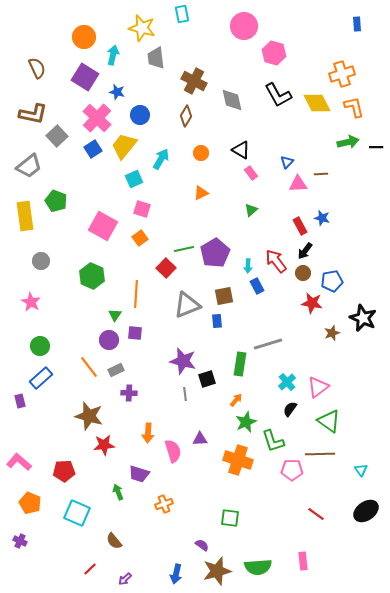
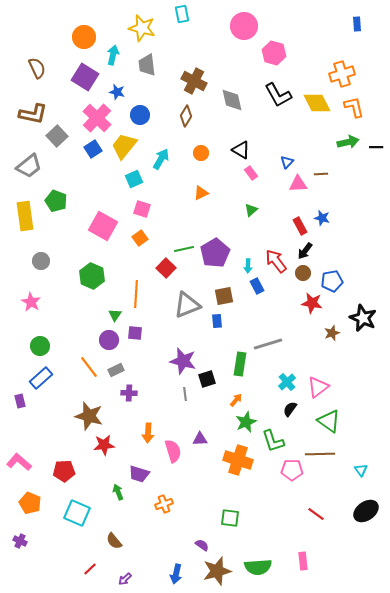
gray trapezoid at (156, 58): moved 9 px left, 7 px down
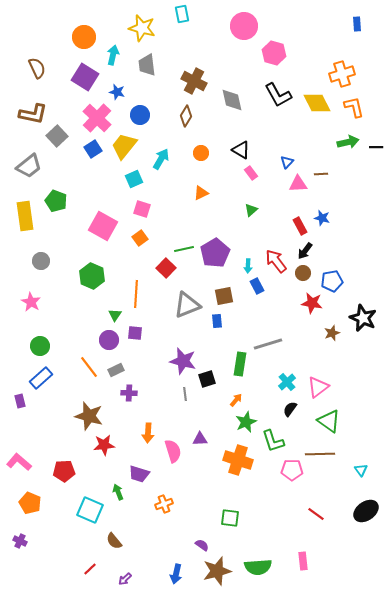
cyan square at (77, 513): moved 13 px right, 3 px up
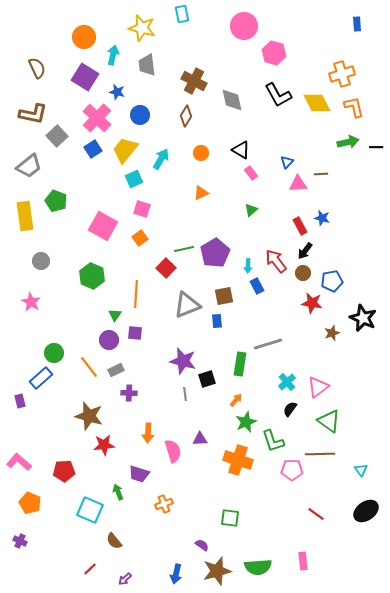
yellow trapezoid at (124, 146): moved 1 px right, 4 px down
green circle at (40, 346): moved 14 px right, 7 px down
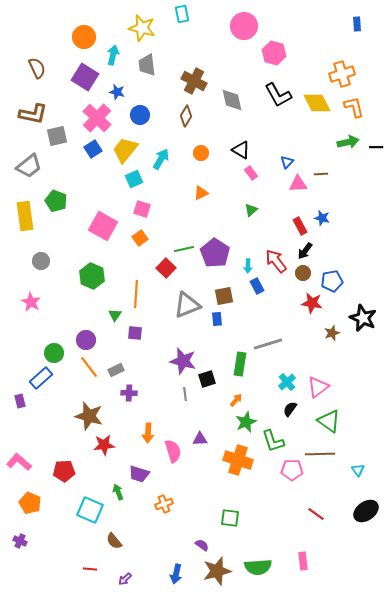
gray square at (57, 136): rotated 30 degrees clockwise
purple pentagon at (215, 253): rotated 8 degrees counterclockwise
blue rectangle at (217, 321): moved 2 px up
purple circle at (109, 340): moved 23 px left
cyan triangle at (361, 470): moved 3 px left
red line at (90, 569): rotated 48 degrees clockwise
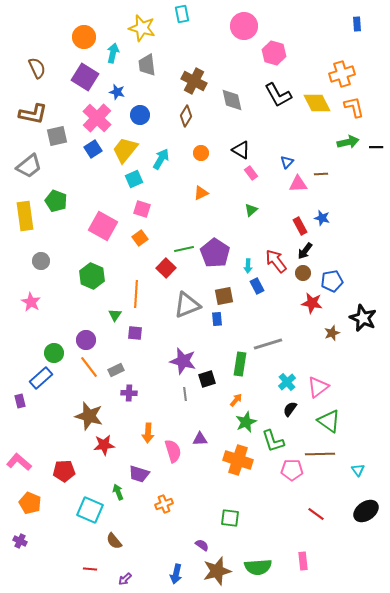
cyan arrow at (113, 55): moved 2 px up
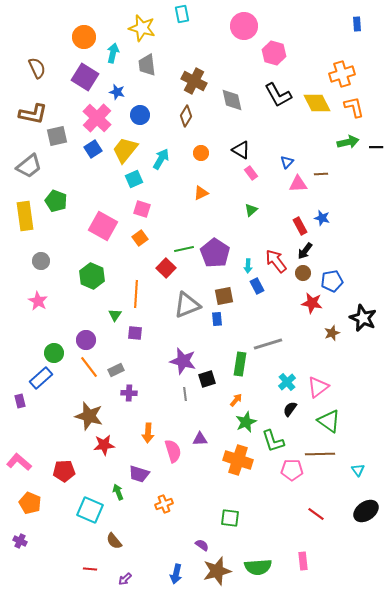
pink star at (31, 302): moved 7 px right, 1 px up
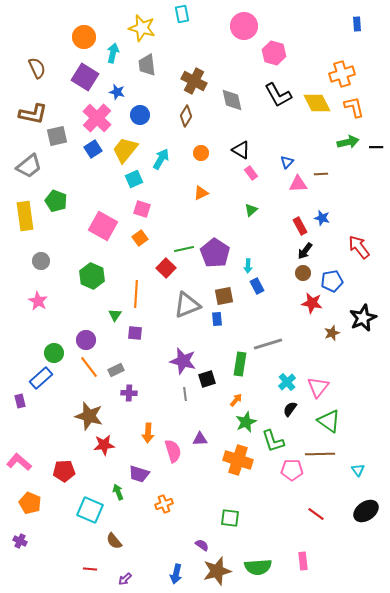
red arrow at (276, 261): moved 83 px right, 14 px up
black star at (363, 318): rotated 24 degrees clockwise
pink triangle at (318, 387): rotated 15 degrees counterclockwise
